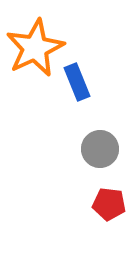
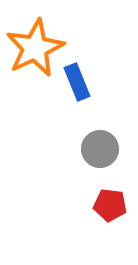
red pentagon: moved 1 px right, 1 px down
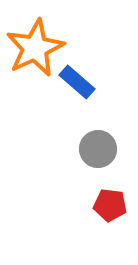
blue rectangle: rotated 27 degrees counterclockwise
gray circle: moved 2 px left
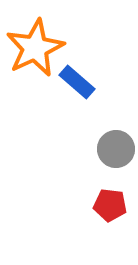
gray circle: moved 18 px right
